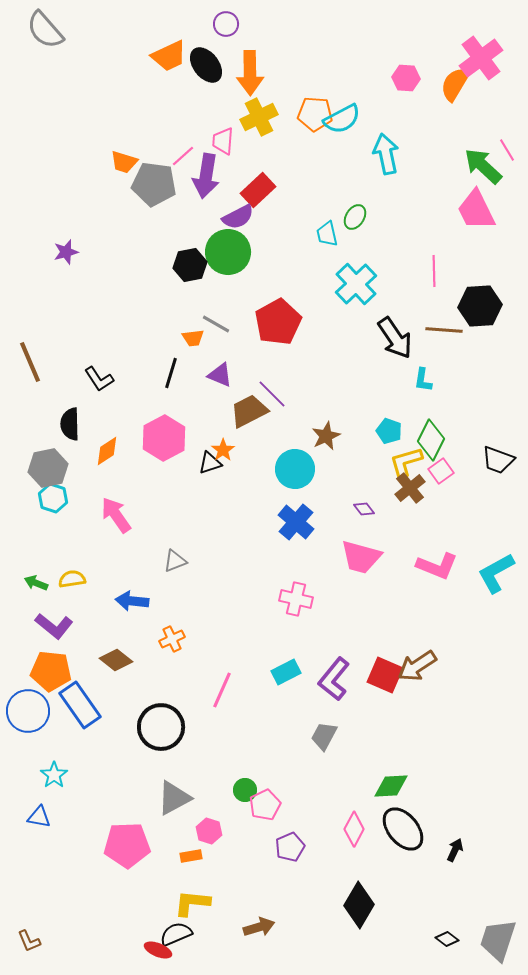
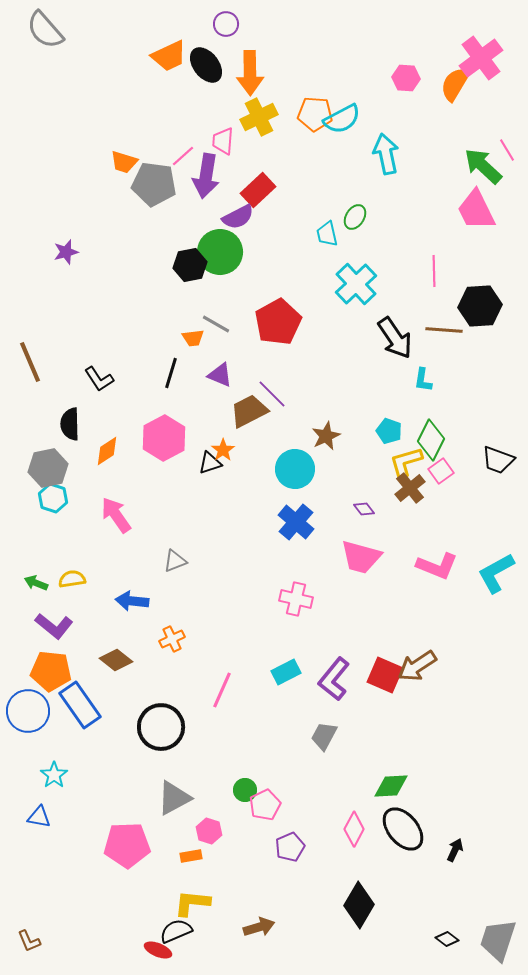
green circle at (228, 252): moved 8 px left
black semicircle at (176, 934): moved 3 px up
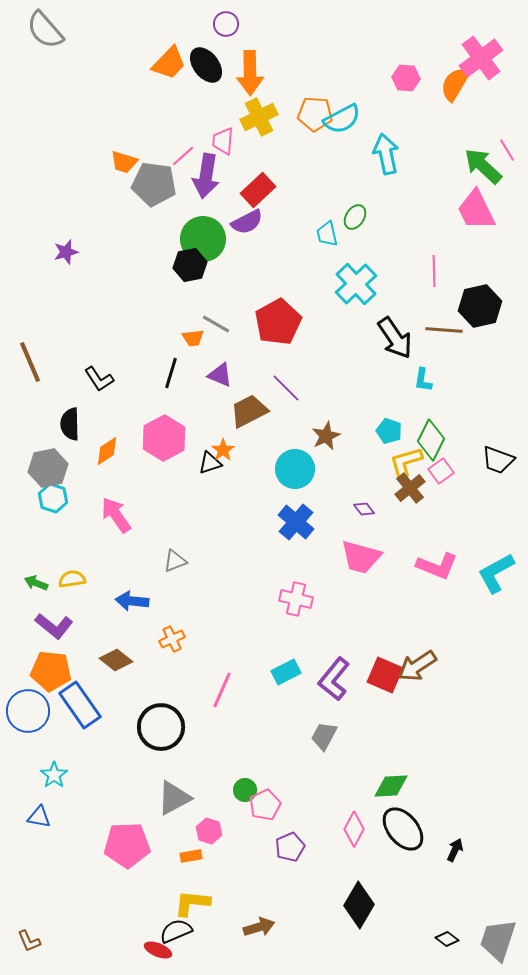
orange trapezoid at (169, 56): moved 7 px down; rotated 21 degrees counterclockwise
purple semicircle at (238, 217): moved 9 px right, 5 px down
green circle at (220, 252): moved 17 px left, 13 px up
black hexagon at (480, 306): rotated 9 degrees counterclockwise
purple line at (272, 394): moved 14 px right, 6 px up
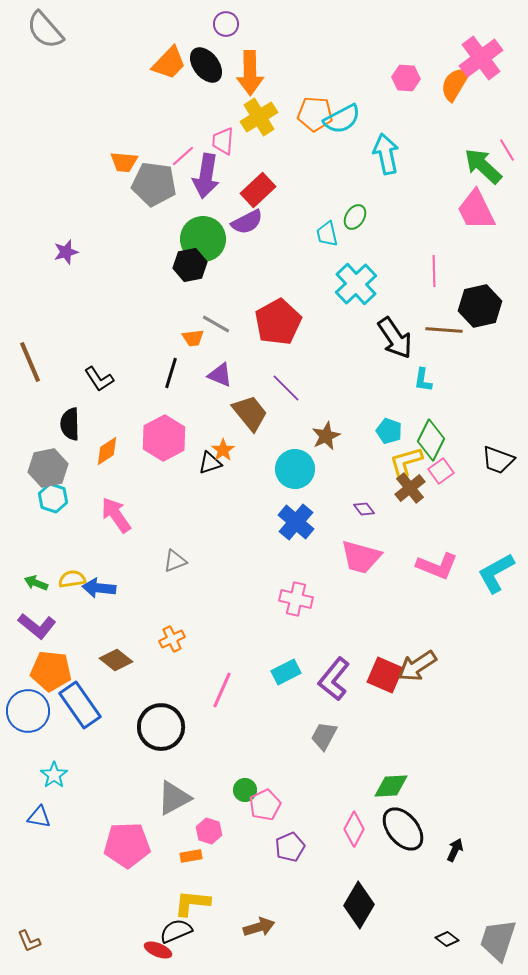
yellow cross at (259, 117): rotated 6 degrees counterclockwise
orange trapezoid at (124, 162): rotated 12 degrees counterclockwise
brown trapezoid at (249, 411): moved 1 px right, 2 px down; rotated 78 degrees clockwise
blue arrow at (132, 601): moved 33 px left, 13 px up
purple L-shape at (54, 626): moved 17 px left
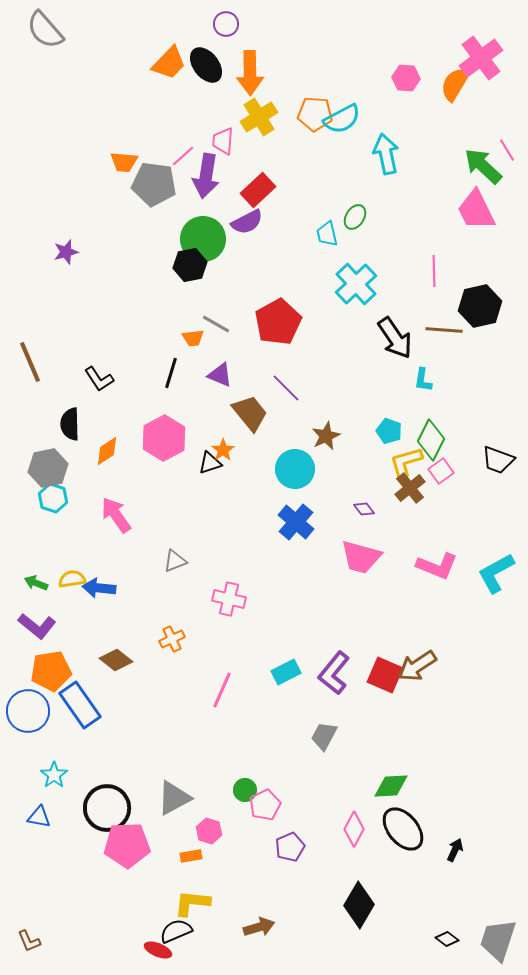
pink cross at (296, 599): moved 67 px left
orange pentagon at (51, 671): rotated 15 degrees counterclockwise
purple L-shape at (334, 679): moved 6 px up
black circle at (161, 727): moved 54 px left, 81 px down
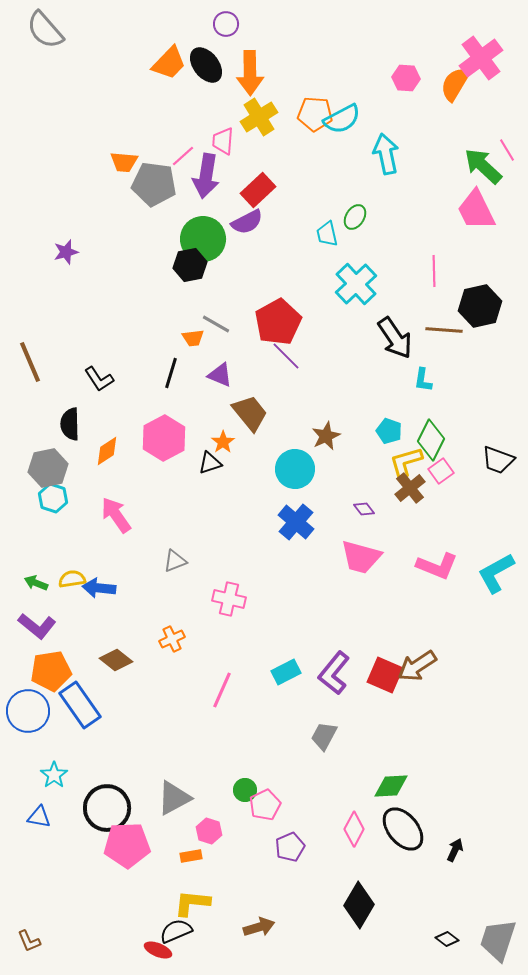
purple line at (286, 388): moved 32 px up
orange star at (223, 450): moved 8 px up
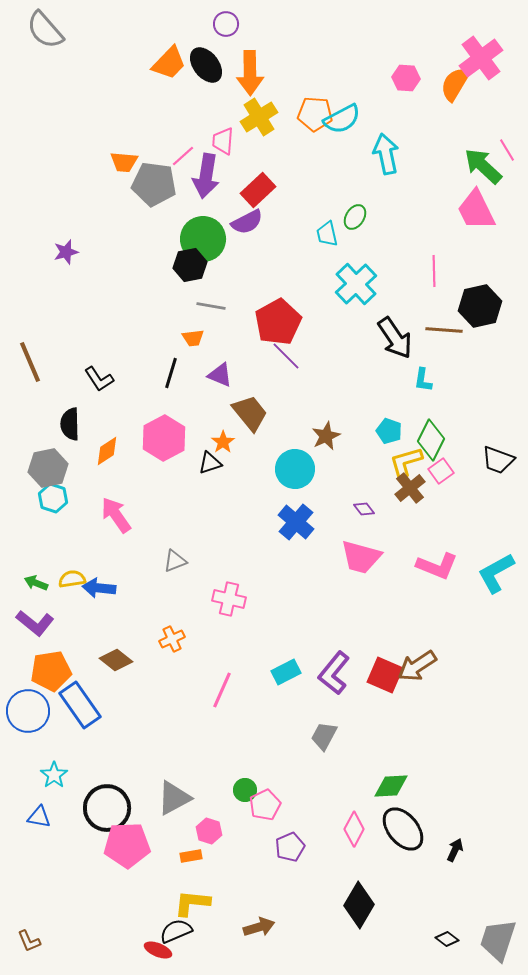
gray line at (216, 324): moved 5 px left, 18 px up; rotated 20 degrees counterclockwise
purple L-shape at (37, 626): moved 2 px left, 3 px up
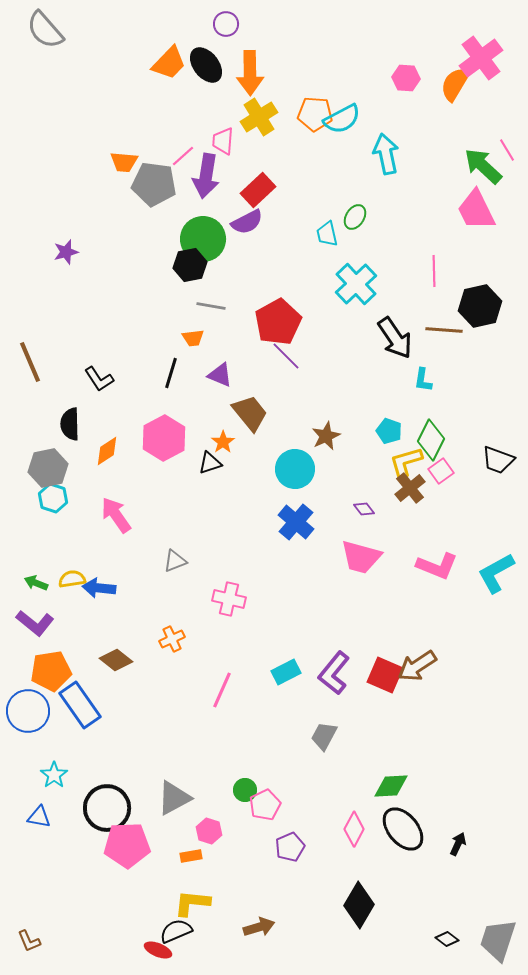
black arrow at (455, 850): moved 3 px right, 6 px up
